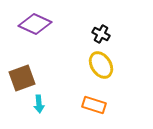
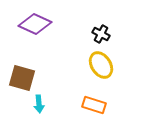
brown square: rotated 36 degrees clockwise
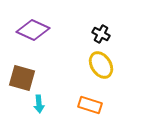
purple diamond: moved 2 px left, 6 px down
orange rectangle: moved 4 px left
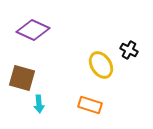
black cross: moved 28 px right, 16 px down
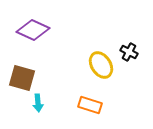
black cross: moved 2 px down
cyan arrow: moved 1 px left, 1 px up
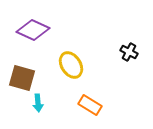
yellow ellipse: moved 30 px left
orange rectangle: rotated 15 degrees clockwise
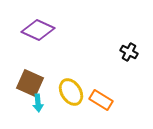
purple diamond: moved 5 px right
yellow ellipse: moved 27 px down
brown square: moved 8 px right, 5 px down; rotated 8 degrees clockwise
orange rectangle: moved 11 px right, 5 px up
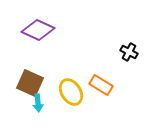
orange rectangle: moved 15 px up
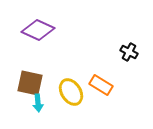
brown square: rotated 12 degrees counterclockwise
